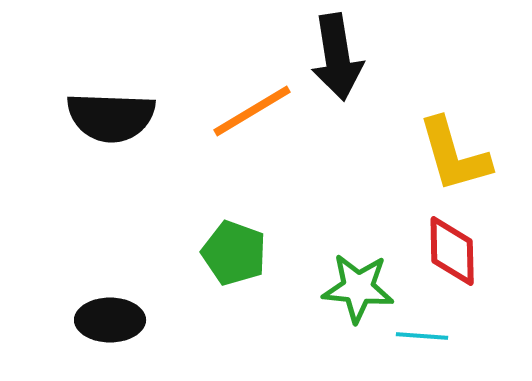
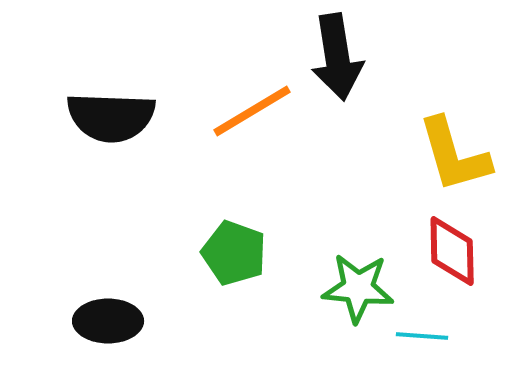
black ellipse: moved 2 px left, 1 px down
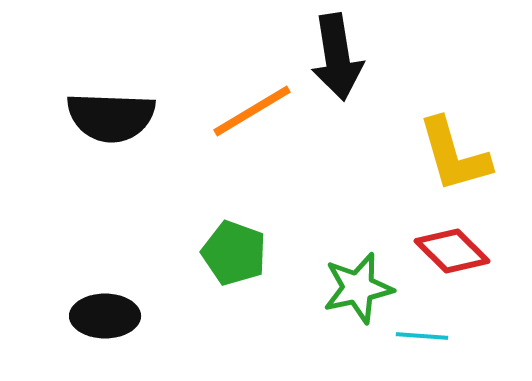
red diamond: rotated 44 degrees counterclockwise
green star: rotated 18 degrees counterclockwise
black ellipse: moved 3 px left, 5 px up
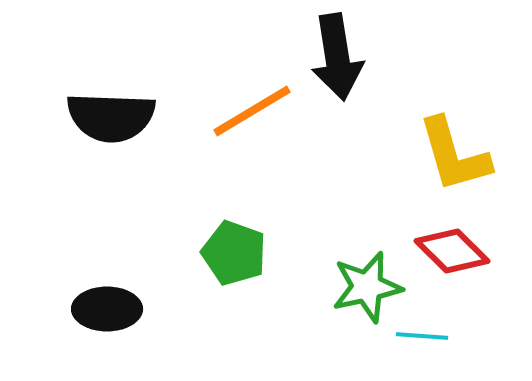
green star: moved 9 px right, 1 px up
black ellipse: moved 2 px right, 7 px up
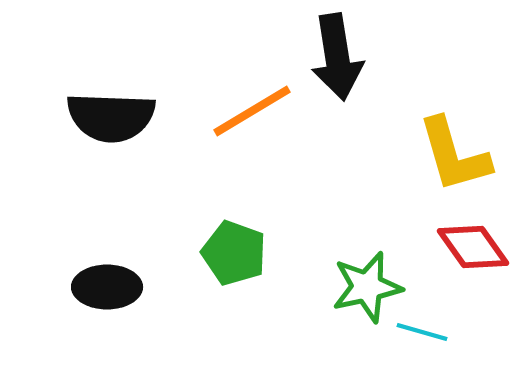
red diamond: moved 21 px right, 4 px up; rotated 10 degrees clockwise
black ellipse: moved 22 px up
cyan line: moved 4 px up; rotated 12 degrees clockwise
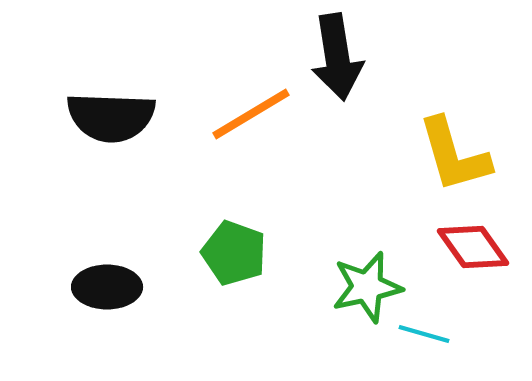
orange line: moved 1 px left, 3 px down
cyan line: moved 2 px right, 2 px down
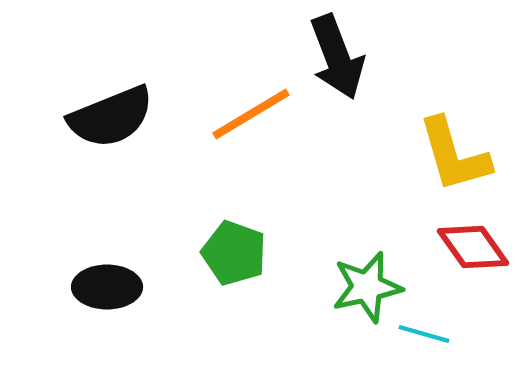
black arrow: rotated 12 degrees counterclockwise
black semicircle: rotated 24 degrees counterclockwise
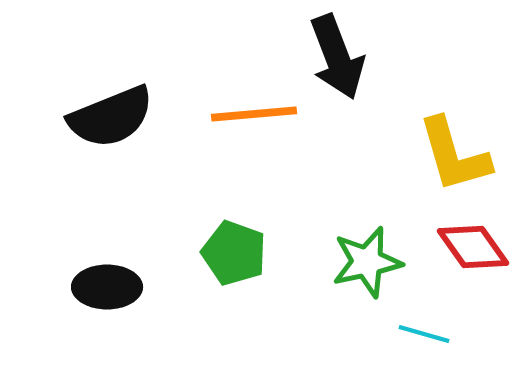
orange line: moved 3 px right; rotated 26 degrees clockwise
green star: moved 25 px up
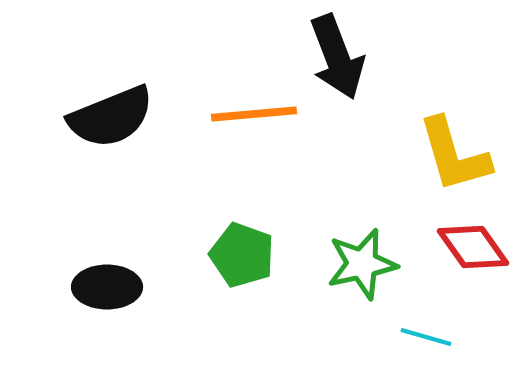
green pentagon: moved 8 px right, 2 px down
green star: moved 5 px left, 2 px down
cyan line: moved 2 px right, 3 px down
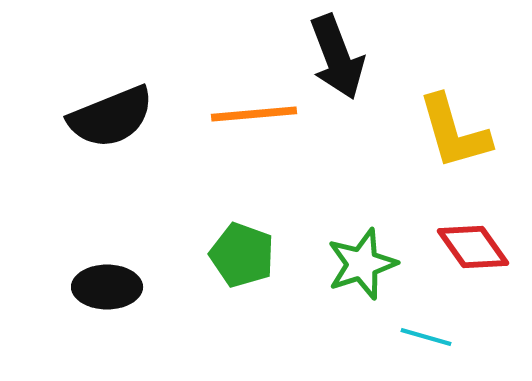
yellow L-shape: moved 23 px up
green star: rotated 6 degrees counterclockwise
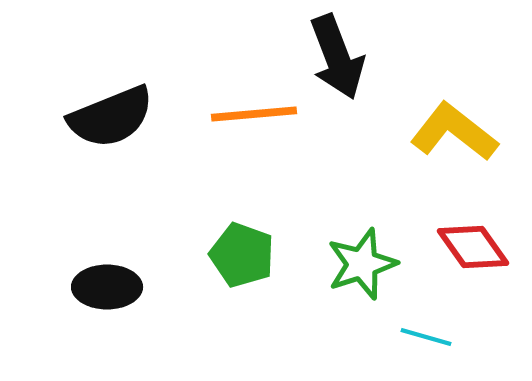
yellow L-shape: rotated 144 degrees clockwise
